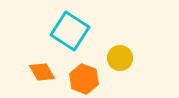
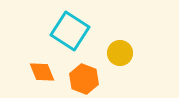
yellow circle: moved 5 px up
orange diamond: rotated 8 degrees clockwise
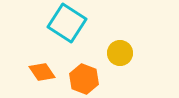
cyan square: moved 3 px left, 8 px up
orange diamond: rotated 12 degrees counterclockwise
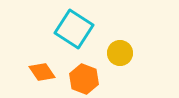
cyan square: moved 7 px right, 6 px down
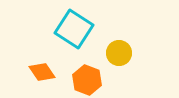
yellow circle: moved 1 px left
orange hexagon: moved 3 px right, 1 px down
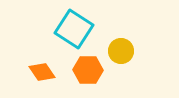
yellow circle: moved 2 px right, 2 px up
orange hexagon: moved 1 px right, 10 px up; rotated 20 degrees counterclockwise
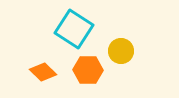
orange diamond: moved 1 px right; rotated 12 degrees counterclockwise
